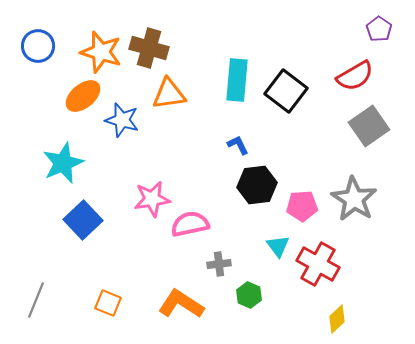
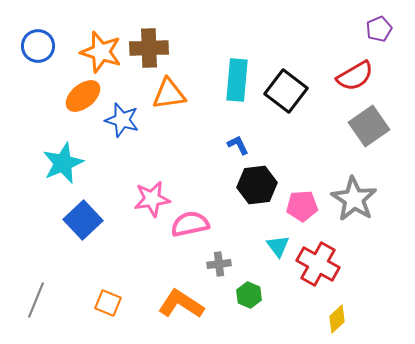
purple pentagon: rotated 15 degrees clockwise
brown cross: rotated 18 degrees counterclockwise
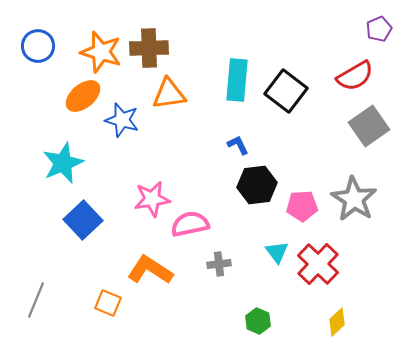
cyan triangle: moved 1 px left, 6 px down
red cross: rotated 15 degrees clockwise
green hexagon: moved 9 px right, 26 px down
orange L-shape: moved 31 px left, 34 px up
yellow diamond: moved 3 px down
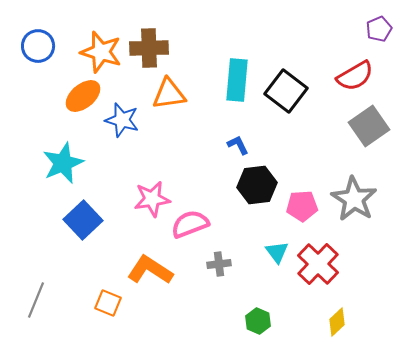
pink semicircle: rotated 9 degrees counterclockwise
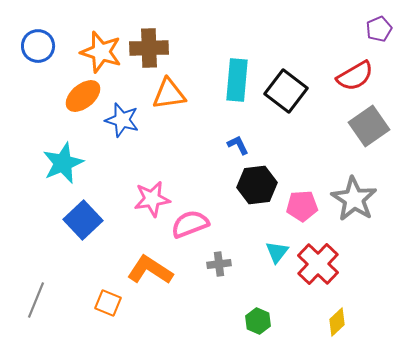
cyan triangle: rotated 15 degrees clockwise
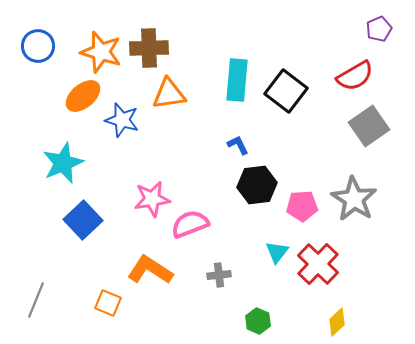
gray cross: moved 11 px down
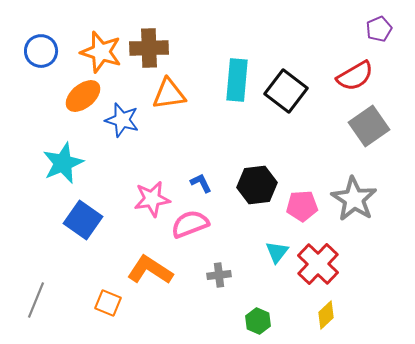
blue circle: moved 3 px right, 5 px down
blue L-shape: moved 37 px left, 38 px down
blue square: rotated 12 degrees counterclockwise
yellow diamond: moved 11 px left, 7 px up
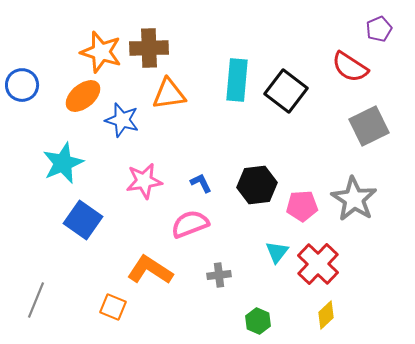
blue circle: moved 19 px left, 34 px down
red semicircle: moved 5 px left, 9 px up; rotated 63 degrees clockwise
gray square: rotated 9 degrees clockwise
pink star: moved 8 px left, 18 px up
orange square: moved 5 px right, 4 px down
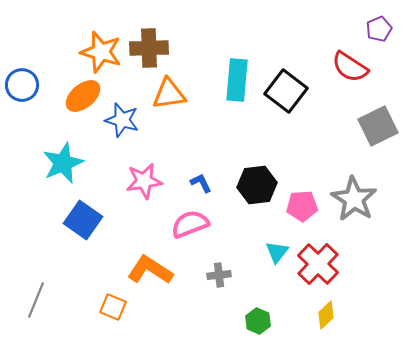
gray square: moved 9 px right
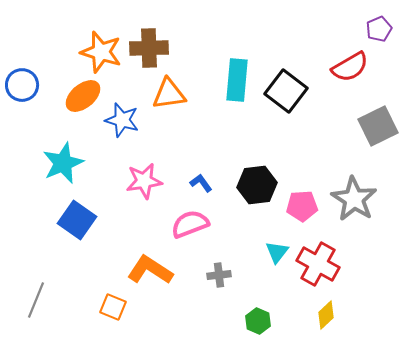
red semicircle: rotated 63 degrees counterclockwise
blue L-shape: rotated 10 degrees counterclockwise
blue square: moved 6 px left
red cross: rotated 15 degrees counterclockwise
